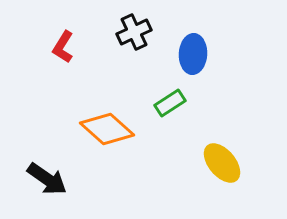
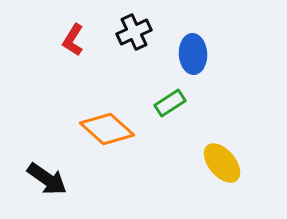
red L-shape: moved 10 px right, 7 px up
blue ellipse: rotated 6 degrees counterclockwise
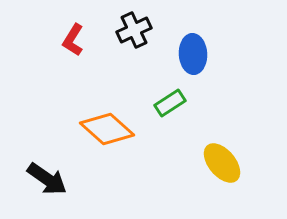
black cross: moved 2 px up
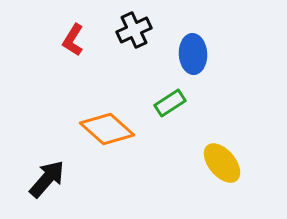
black arrow: rotated 84 degrees counterclockwise
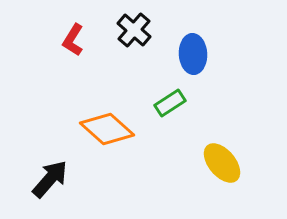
black cross: rotated 24 degrees counterclockwise
black arrow: moved 3 px right
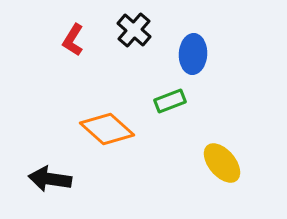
blue ellipse: rotated 6 degrees clockwise
green rectangle: moved 2 px up; rotated 12 degrees clockwise
black arrow: rotated 123 degrees counterclockwise
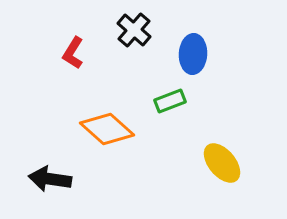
red L-shape: moved 13 px down
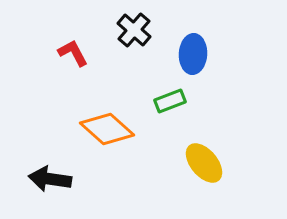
red L-shape: rotated 120 degrees clockwise
yellow ellipse: moved 18 px left
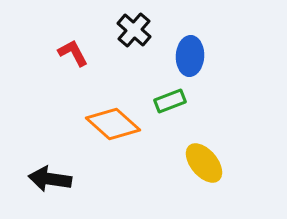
blue ellipse: moved 3 px left, 2 px down
orange diamond: moved 6 px right, 5 px up
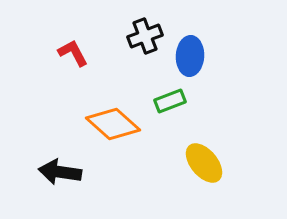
black cross: moved 11 px right, 6 px down; rotated 28 degrees clockwise
black arrow: moved 10 px right, 7 px up
